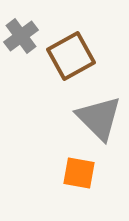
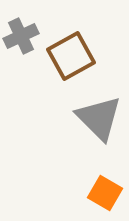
gray cross: rotated 12 degrees clockwise
orange square: moved 26 px right, 20 px down; rotated 20 degrees clockwise
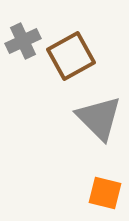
gray cross: moved 2 px right, 5 px down
orange square: rotated 16 degrees counterclockwise
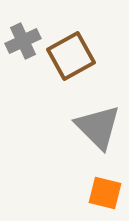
gray triangle: moved 1 px left, 9 px down
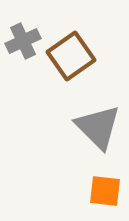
brown square: rotated 6 degrees counterclockwise
orange square: moved 2 px up; rotated 8 degrees counterclockwise
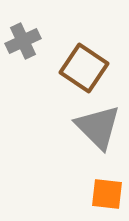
brown square: moved 13 px right, 12 px down; rotated 21 degrees counterclockwise
orange square: moved 2 px right, 3 px down
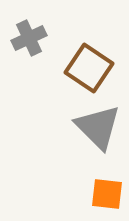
gray cross: moved 6 px right, 3 px up
brown square: moved 5 px right
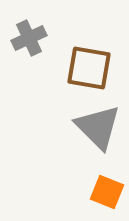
brown square: rotated 24 degrees counterclockwise
orange square: moved 2 px up; rotated 16 degrees clockwise
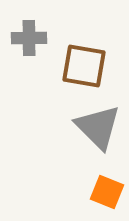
gray cross: rotated 24 degrees clockwise
brown square: moved 5 px left, 2 px up
